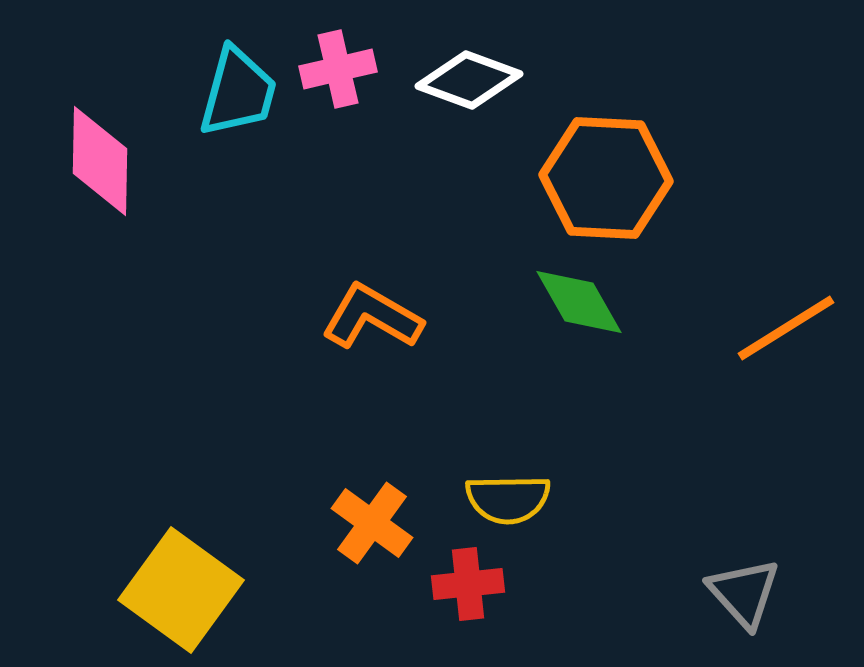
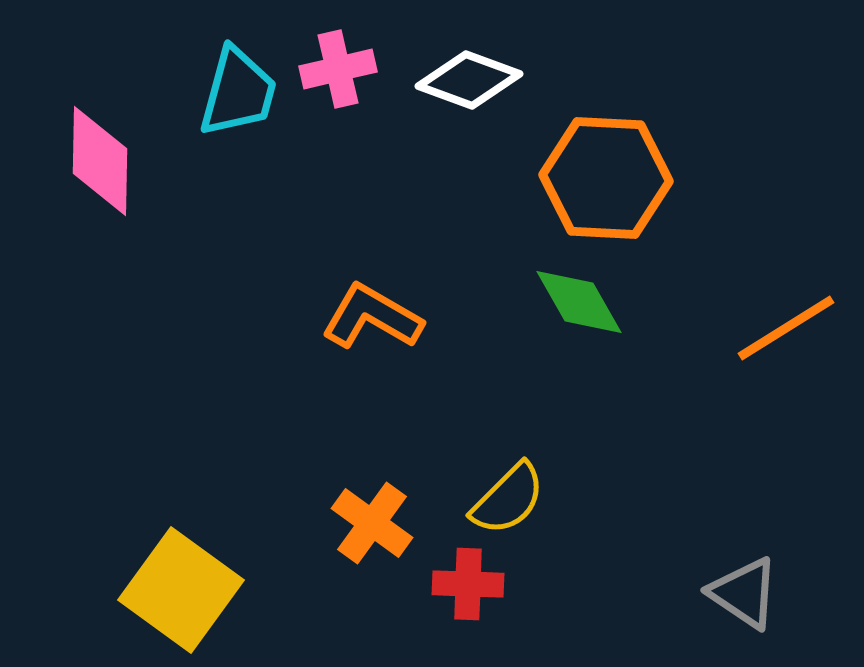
yellow semicircle: rotated 44 degrees counterclockwise
red cross: rotated 8 degrees clockwise
gray triangle: rotated 14 degrees counterclockwise
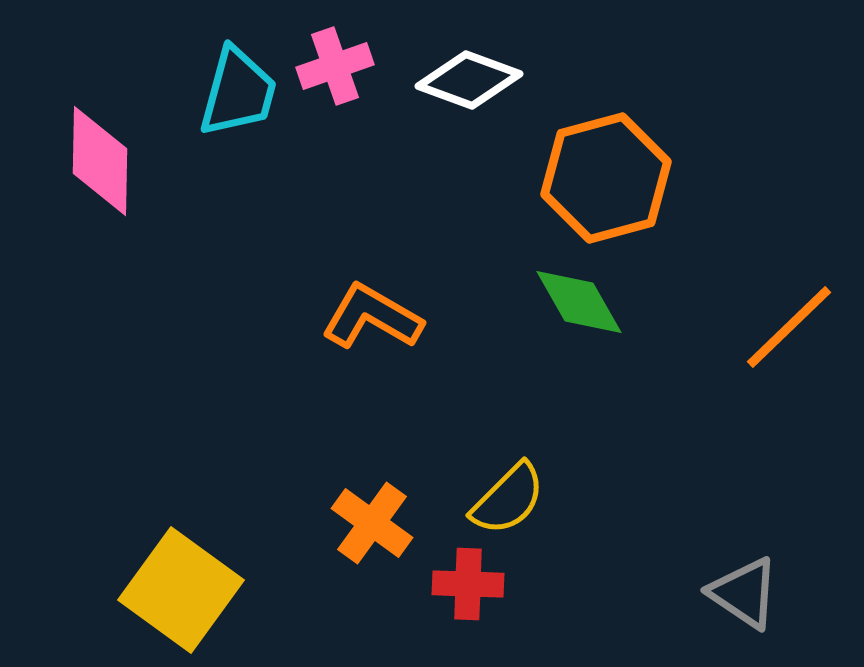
pink cross: moved 3 px left, 3 px up; rotated 6 degrees counterclockwise
orange hexagon: rotated 18 degrees counterclockwise
orange line: moved 3 px right, 1 px up; rotated 12 degrees counterclockwise
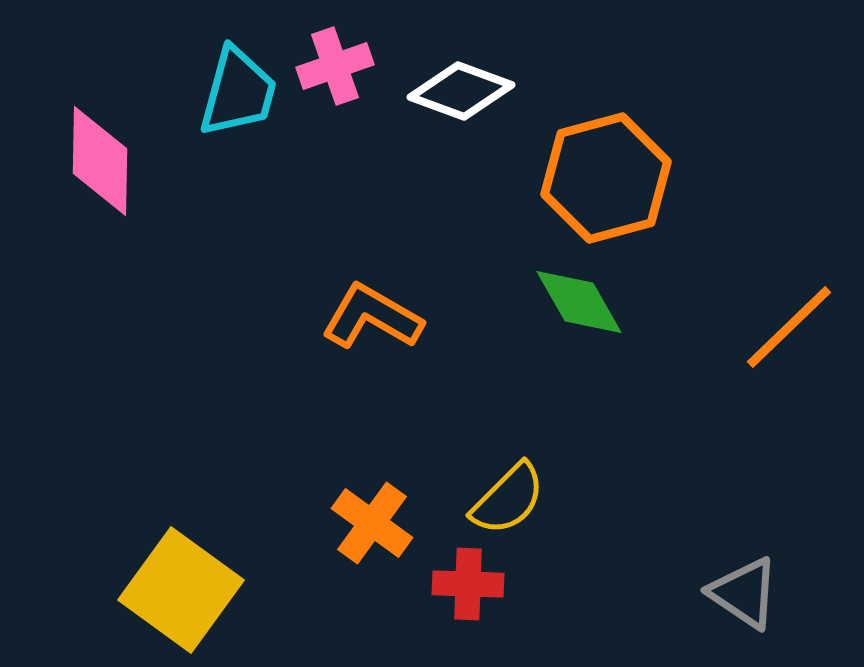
white diamond: moved 8 px left, 11 px down
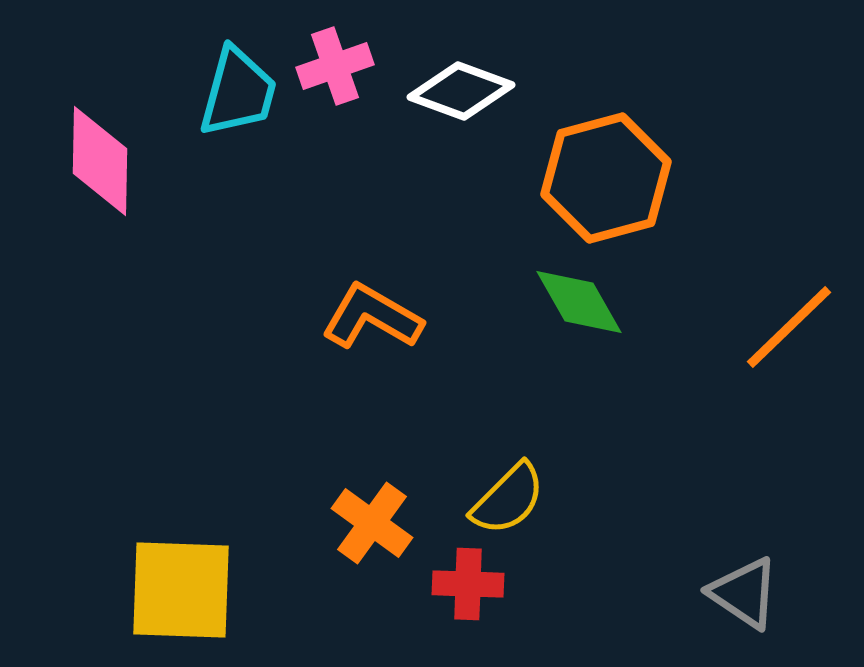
yellow square: rotated 34 degrees counterclockwise
